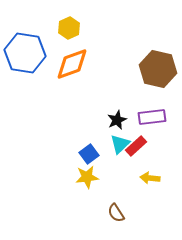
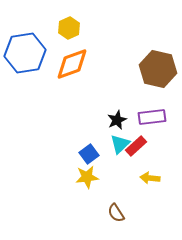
blue hexagon: rotated 18 degrees counterclockwise
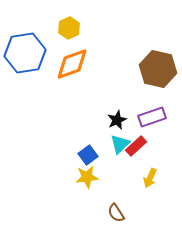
purple rectangle: rotated 12 degrees counterclockwise
blue square: moved 1 px left, 1 px down
yellow arrow: rotated 72 degrees counterclockwise
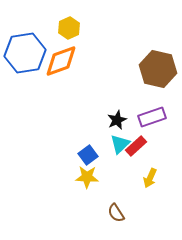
orange diamond: moved 11 px left, 3 px up
yellow star: rotated 10 degrees clockwise
